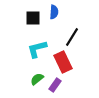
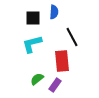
black line: rotated 60 degrees counterclockwise
cyan L-shape: moved 5 px left, 5 px up
red rectangle: moved 1 px left, 1 px up; rotated 20 degrees clockwise
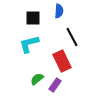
blue semicircle: moved 5 px right, 1 px up
cyan L-shape: moved 3 px left
red rectangle: rotated 20 degrees counterclockwise
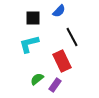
blue semicircle: rotated 40 degrees clockwise
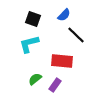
blue semicircle: moved 5 px right, 4 px down
black square: moved 1 px down; rotated 21 degrees clockwise
black line: moved 4 px right, 2 px up; rotated 18 degrees counterclockwise
red rectangle: rotated 60 degrees counterclockwise
green semicircle: moved 2 px left
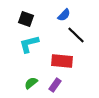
black square: moved 7 px left
green semicircle: moved 4 px left, 4 px down
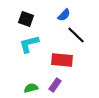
red rectangle: moved 1 px up
green semicircle: moved 5 px down; rotated 24 degrees clockwise
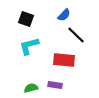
cyan L-shape: moved 2 px down
red rectangle: moved 2 px right
purple rectangle: rotated 64 degrees clockwise
